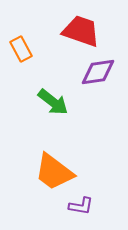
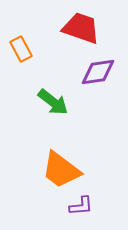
red trapezoid: moved 3 px up
orange trapezoid: moved 7 px right, 2 px up
purple L-shape: rotated 15 degrees counterclockwise
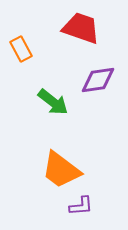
purple diamond: moved 8 px down
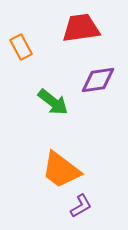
red trapezoid: rotated 27 degrees counterclockwise
orange rectangle: moved 2 px up
purple L-shape: rotated 25 degrees counterclockwise
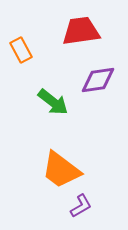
red trapezoid: moved 3 px down
orange rectangle: moved 3 px down
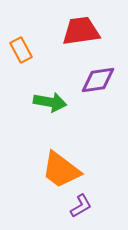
green arrow: moved 3 px left; rotated 28 degrees counterclockwise
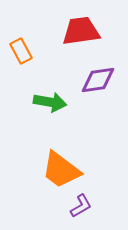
orange rectangle: moved 1 px down
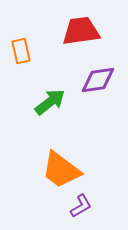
orange rectangle: rotated 15 degrees clockwise
green arrow: rotated 48 degrees counterclockwise
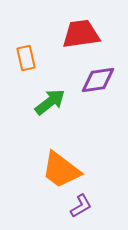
red trapezoid: moved 3 px down
orange rectangle: moved 5 px right, 7 px down
